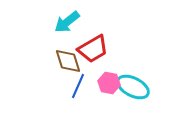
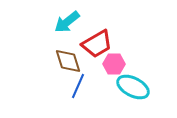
red trapezoid: moved 4 px right, 5 px up
pink hexagon: moved 5 px right, 19 px up; rotated 10 degrees counterclockwise
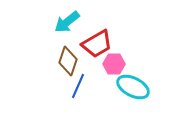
brown diamond: rotated 36 degrees clockwise
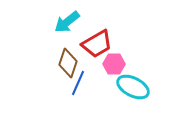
brown diamond: moved 2 px down
blue line: moved 3 px up
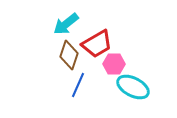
cyan arrow: moved 1 px left, 2 px down
brown diamond: moved 1 px right, 8 px up
blue line: moved 2 px down
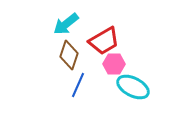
red trapezoid: moved 7 px right, 3 px up
